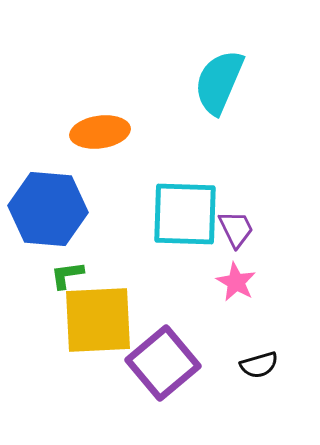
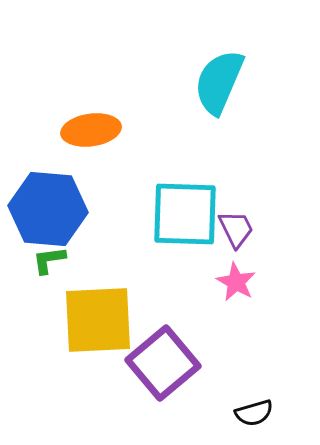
orange ellipse: moved 9 px left, 2 px up
green L-shape: moved 18 px left, 15 px up
black semicircle: moved 5 px left, 48 px down
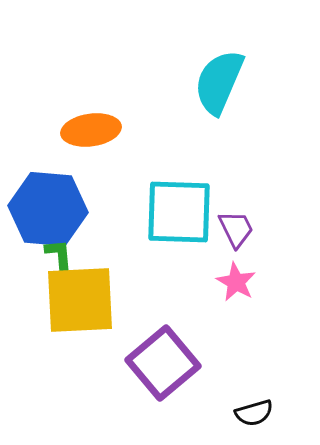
cyan square: moved 6 px left, 2 px up
green L-shape: moved 10 px right, 5 px up; rotated 93 degrees clockwise
yellow square: moved 18 px left, 20 px up
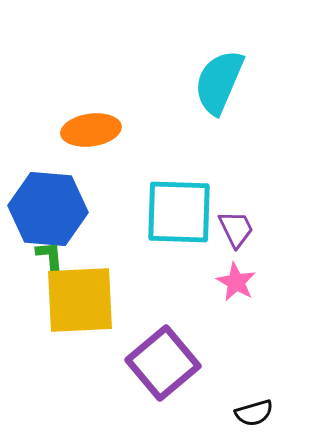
green L-shape: moved 9 px left, 2 px down
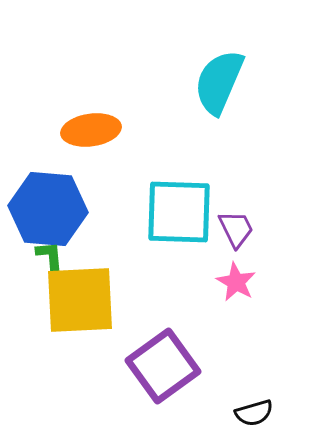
purple square: moved 3 px down; rotated 4 degrees clockwise
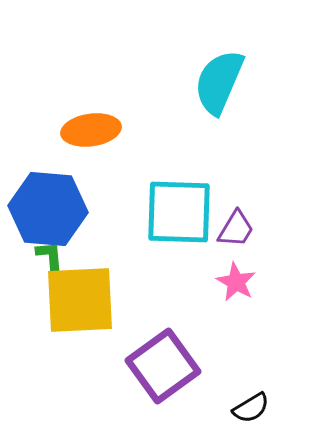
purple trapezoid: rotated 57 degrees clockwise
black semicircle: moved 3 px left, 5 px up; rotated 15 degrees counterclockwise
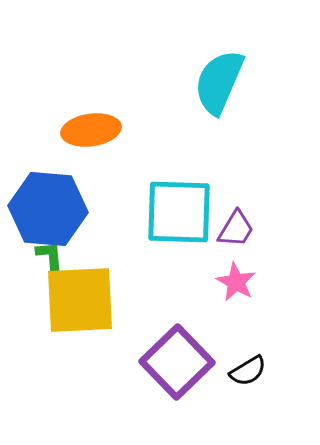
purple square: moved 14 px right, 4 px up; rotated 8 degrees counterclockwise
black semicircle: moved 3 px left, 37 px up
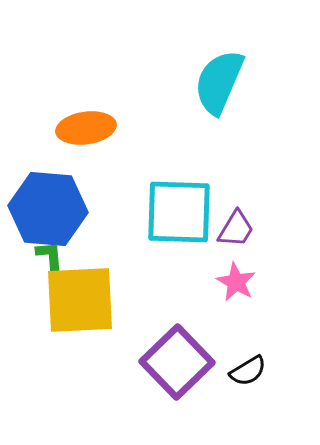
orange ellipse: moved 5 px left, 2 px up
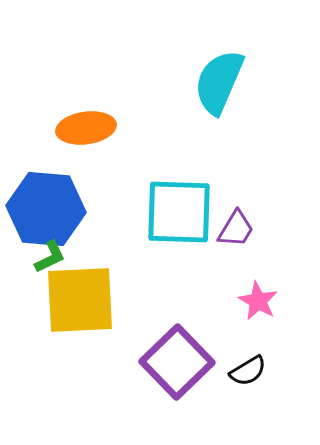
blue hexagon: moved 2 px left
green L-shape: rotated 69 degrees clockwise
pink star: moved 22 px right, 19 px down
